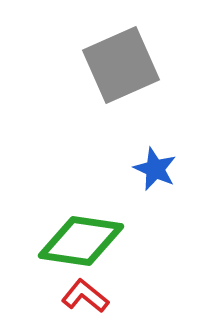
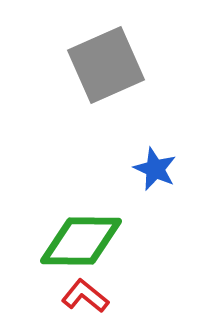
gray square: moved 15 px left
green diamond: rotated 8 degrees counterclockwise
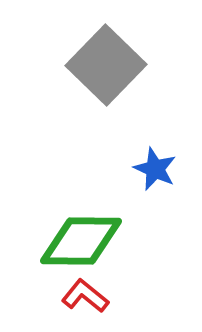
gray square: rotated 22 degrees counterclockwise
